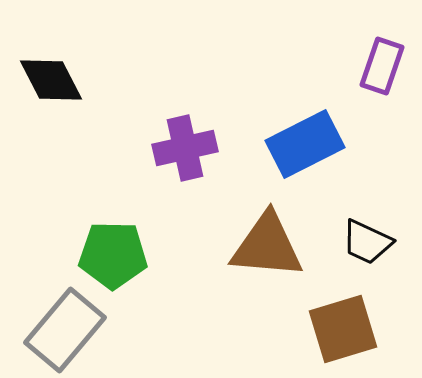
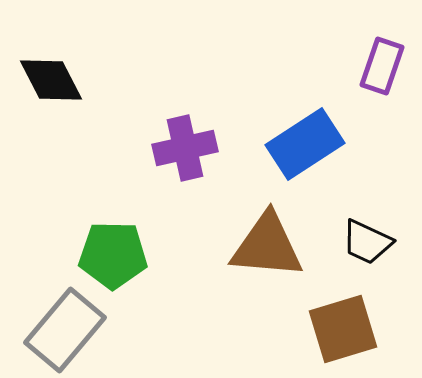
blue rectangle: rotated 6 degrees counterclockwise
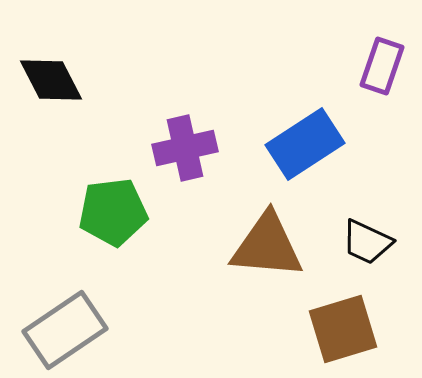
green pentagon: moved 43 px up; rotated 8 degrees counterclockwise
gray rectangle: rotated 16 degrees clockwise
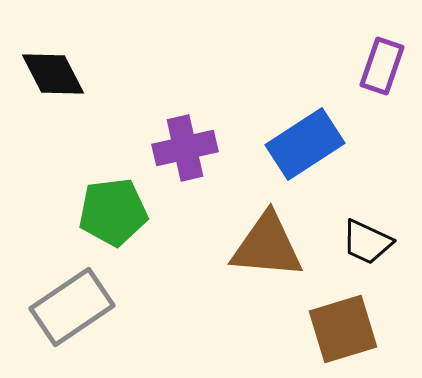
black diamond: moved 2 px right, 6 px up
gray rectangle: moved 7 px right, 23 px up
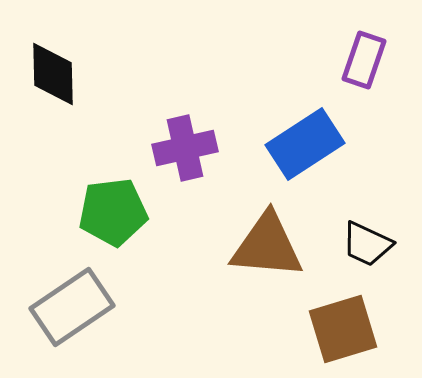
purple rectangle: moved 18 px left, 6 px up
black diamond: rotated 26 degrees clockwise
black trapezoid: moved 2 px down
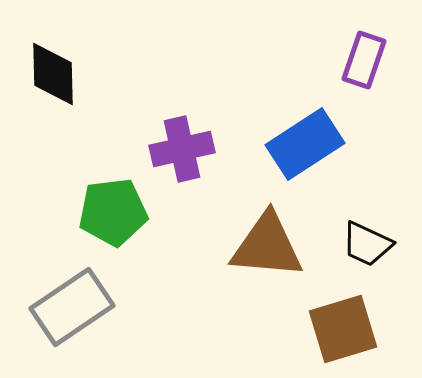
purple cross: moved 3 px left, 1 px down
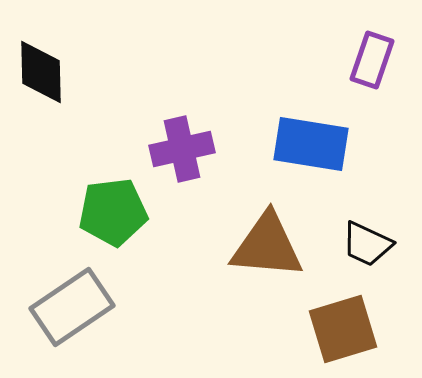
purple rectangle: moved 8 px right
black diamond: moved 12 px left, 2 px up
blue rectangle: moved 6 px right; rotated 42 degrees clockwise
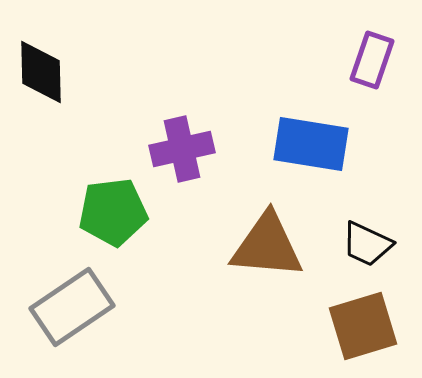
brown square: moved 20 px right, 3 px up
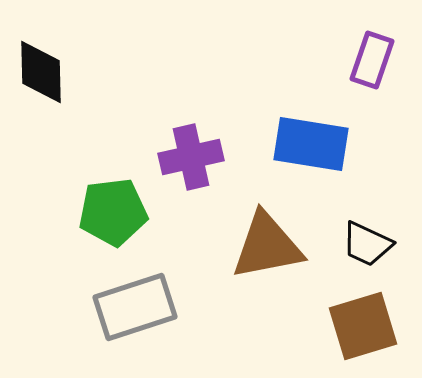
purple cross: moved 9 px right, 8 px down
brown triangle: rotated 16 degrees counterclockwise
gray rectangle: moved 63 px right; rotated 16 degrees clockwise
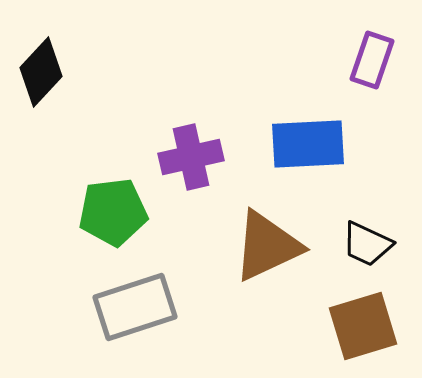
black diamond: rotated 44 degrees clockwise
blue rectangle: moved 3 px left; rotated 12 degrees counterclockwise
brown triangle: rotated 14 degrees counterclockwise
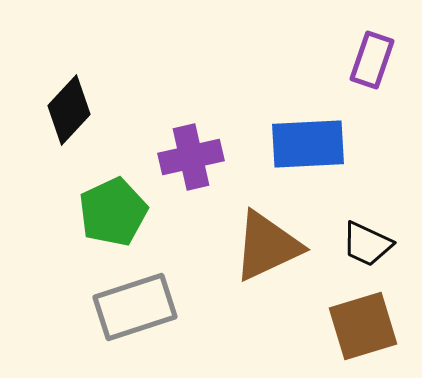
black diamond: moved 28 px right, 38 px down
green pentagon: rotated 18 degrees counterclockwise
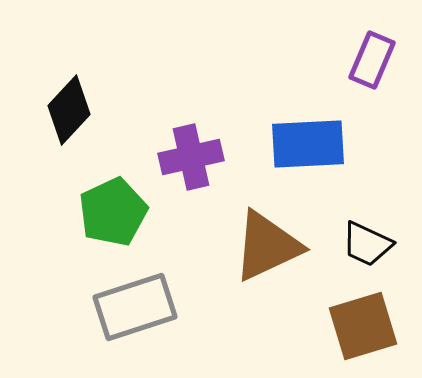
purple rectangle: rotated 4 degrees clockwise
